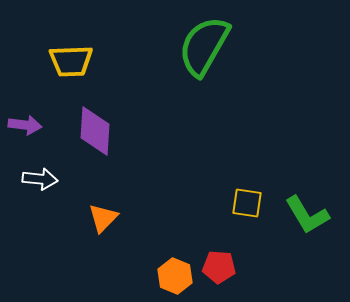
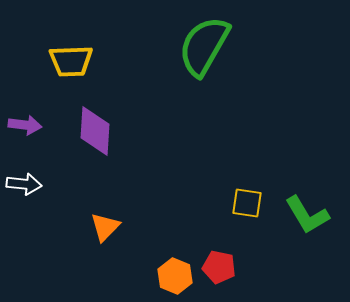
white arrow: moved 16 px left, 5 px down
orange triangle: moved 2 px right, 9 px down
red pentagon: rotated 8 degrees clockwise
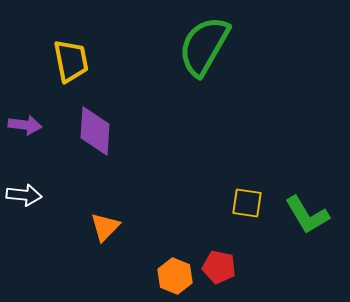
yellow trapezoid: rotated 99 degrees counterclockwise
white arrow: moved 11 px down
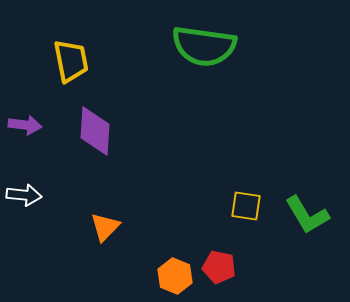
green semicircle: rotated 112 degrees counterclockwise
yellow square: moved 1 px left, 3 px down
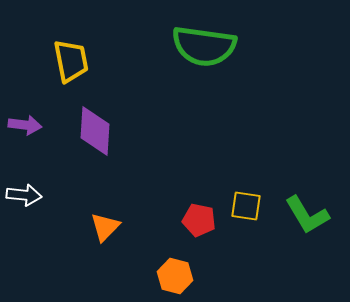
red pentagon: moved 20 px left, 47 px up
orange hexagon: rotated 8 degrees counterclockwise
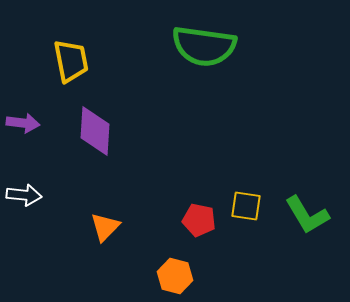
purple arrow: moved 2 px left, 2 px up
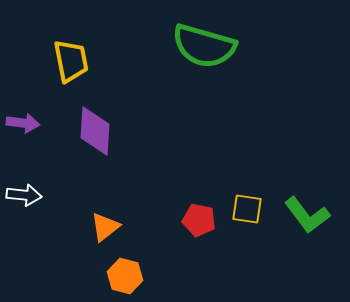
green semicircle: rotated 8 degrees clockwise
yellow square: moved 1 px right, 3 px down
green L-shape: rotated 6 degrees counterclockwise
orange triangle: rotated 8 degrees clockwise
orange hexagon: moved 50 px left
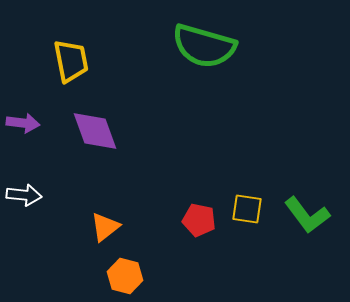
purple diamond: rotated 24 degrees counterclockwise
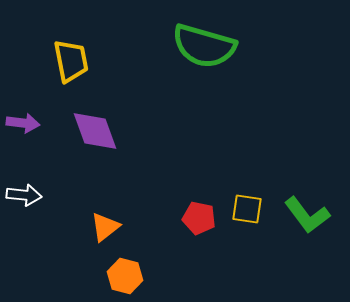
red pentagon: moved 2 px up
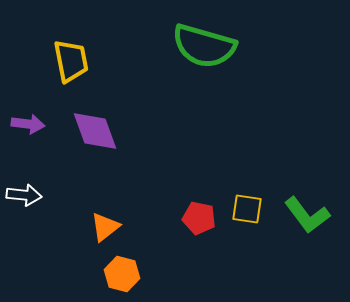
purple arrow: moved 5 px right, 1 px down
orange hexagon: moved 3 px left, 2 px up
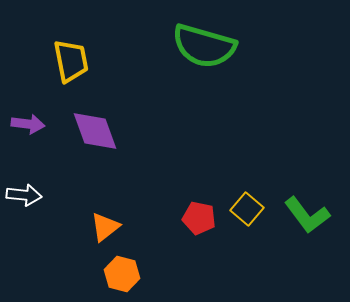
yellow square: rotated 32 degrees clockwise
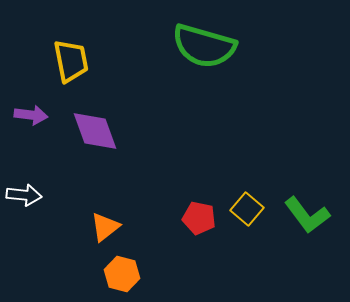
purple arrow: moved 3 px right, 9 px up
